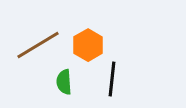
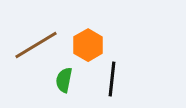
brown line: moved 2 px left
green semicircle: moved 2 px up; rotated 15 degrees clockwise
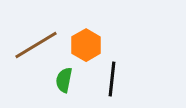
orange hexagon: moved 2 px left
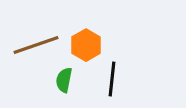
brown line: rotated 12 degrees clockwise
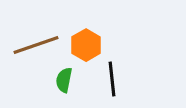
black line: rotated 12 degrees counterclockwise
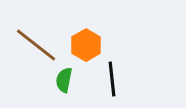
brown line: rotated 57 degrees clockwise
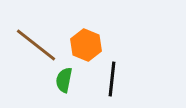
orange hexagon: rotated 8 degrees counterclockwise
black line: rotated 12 degrees clockwise
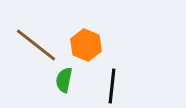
black line: moved 7 px down
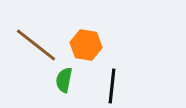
orange hexagon: rotated 12 degrees counterclockwise
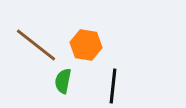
green semicircle: moved 1 px left, 1 px down
black line: moved 1 px right
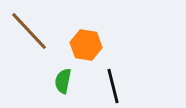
brown line: moved 7 px left, 14 px up; rotated 9 degrees clockwise
black line: rotated 20 degrees counterclockwise
